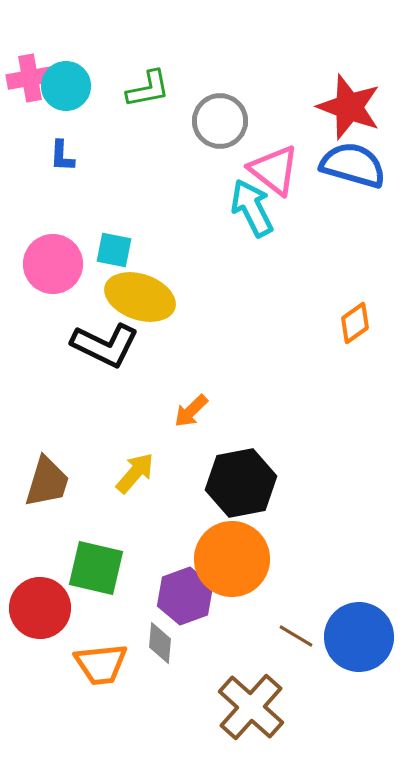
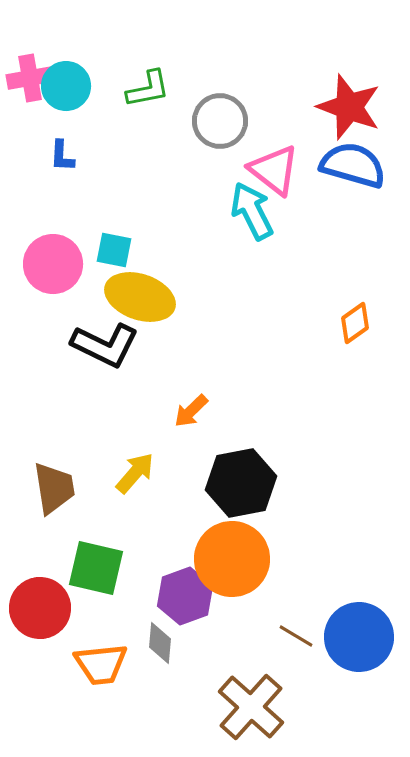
cyan arrow: moved 3 px down
brown trapezoid: moved 7 px right, 6 px down; rotated 26 degrees counterclockwise
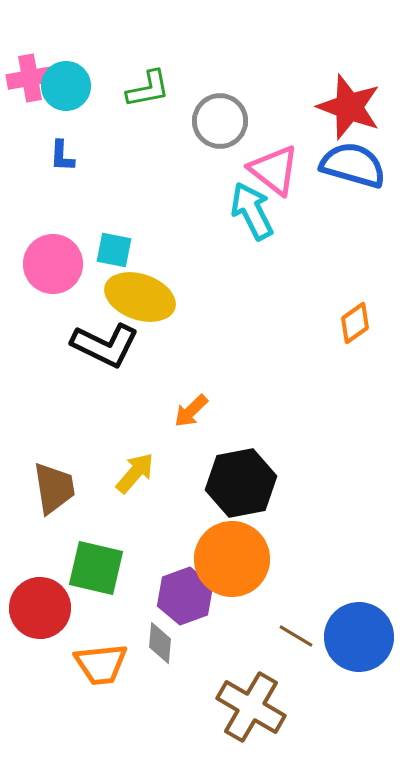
brown cross: rotated 12 degrees counterclockwise
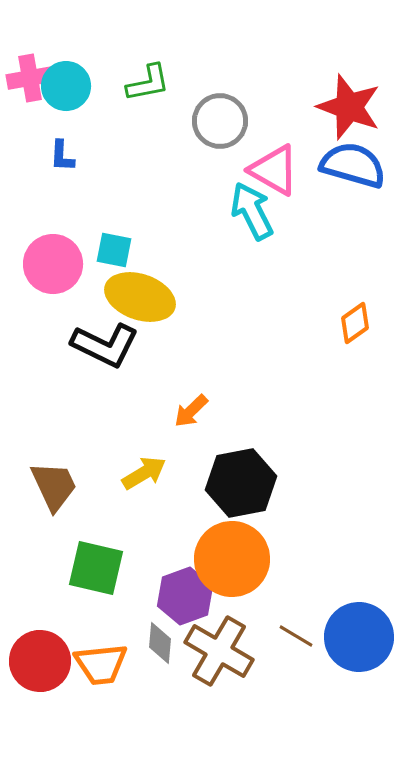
green L-shape: moved 6 px up
pink triangle: rotated 8 degrees counterclockwise
yellow arrow: moved 9 px right; rotated 18 degrees clockwise
brown trapezoid: moved 2 px up; rotated 16 degrees counterclockwise
red circle: moved 53 px down
brown cross: moved 32 px left, 56 px up
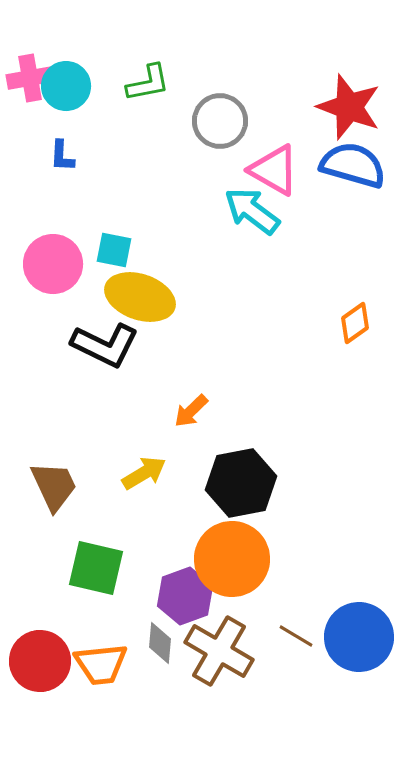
cyan arrow: rotated 26 degrees counterclockwise
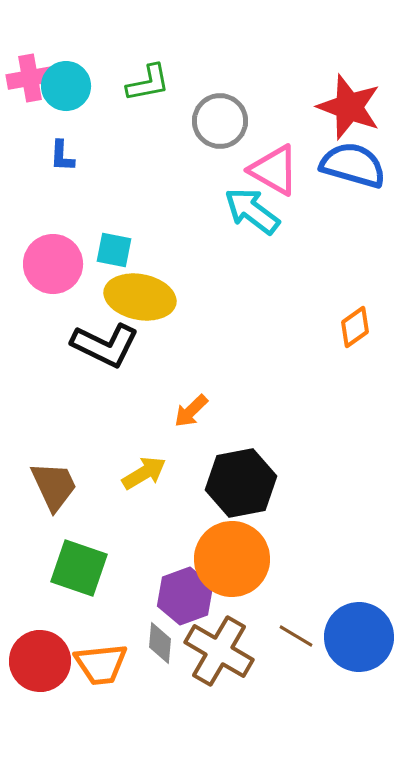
yellow ellipse: rotated 8 degrees counterclockwise
orange diamond: moved 4 px down
green square: moved 17 px left; rotated 6 degrees clockwise
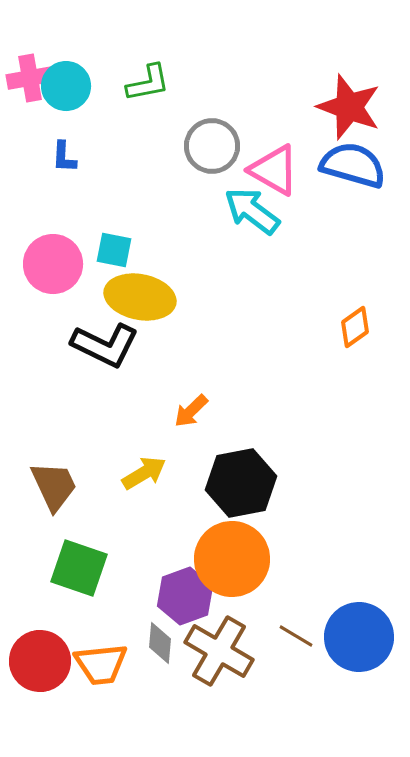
gray circle: moved 8 px left, 25 px down
blue L-shape: moved 2 px right, 1 px down
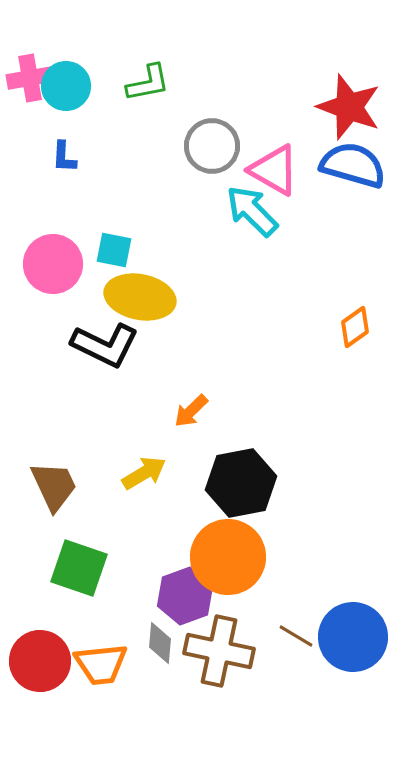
cyan arrow: rotated 8 degrees clockwise
orange circle: moved 4 px left, 2 px up
blue circle: moved 6 px left
brown cross: rotated 18 degrees counterclockwise
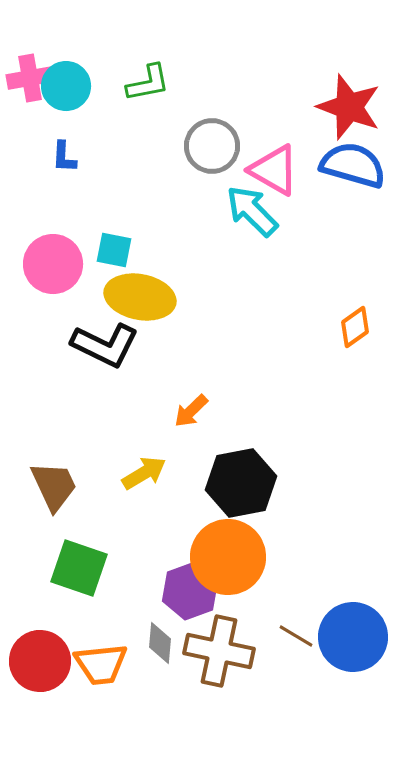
purple hexagon: moved 5 px right, 5 px up
